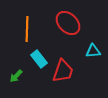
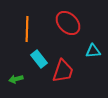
green arrow: moved 3 px down; rotated 32 degrees clockwise
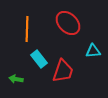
green arrow: rotated 24 degrees clockwise
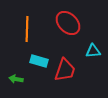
cyan rectangle: moved 2 px down; rotated 36 degrees counterclockwise
red trapezoid: moved 2 px right, 1 px up
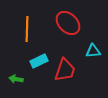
cyan rectangle: rotated 42 degrees counterclockwise
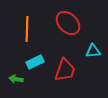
cyan rectangle: moved 4 px left, 1 px down
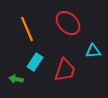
orange line: rotated 25 degrees counterclockwise
cyan rectangle: rotated 30 degrees counterclockwise
